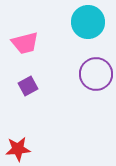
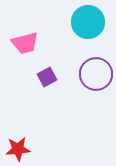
purple square: moved 19 px right, 9 px up
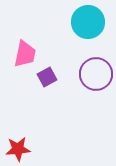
pink trapezoid: moved 11 px down; rotated 64 degrees counterclockwise
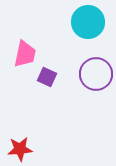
purple square: rotated 36 degrees counterclockwise
red star: moved 2 px right
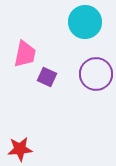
cyan circle: moved 3 px left
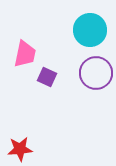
cyan circle: moved 5 px right, 8 px down
purple circle: moved 1 px up
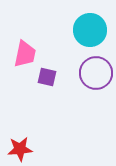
purple square: rotated 12 degrees counterclockwise
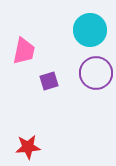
pink trapezoid: moved 1 px left, 3 px up
purple square: moved 2 px right, 4 px down; rotated 30 degrees counterclockwise
red star: moved 8 px right, 2 px up
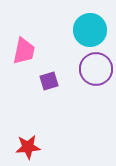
purple circle: moved 4 px up
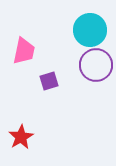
purple circle: moved 4 px up
red star: moved 7 px left, 10 px up; rotated 25 degrees counterclockwise
